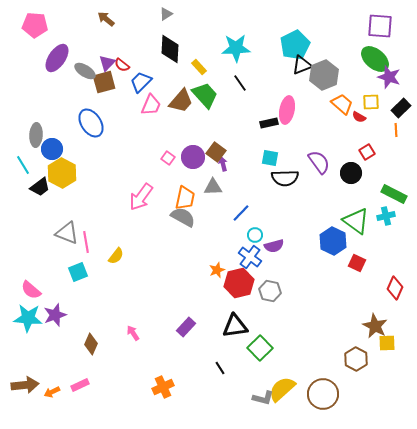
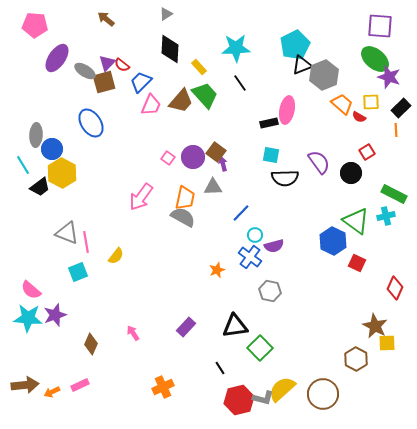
cyan square at (270, 158): moved 1 px right, 3 px up
red hexagon at (239, 283): moved 117 px down
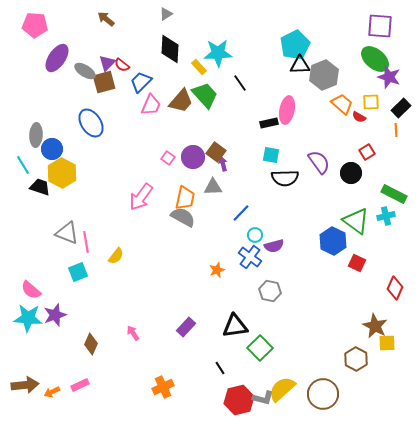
cyan star at (236, 48): moved 18 px left, 5 px down
black triangle at (302, 65): moved 2 px left; rotated 20 degrees clockwise
black trapezoid at (40, 187): rotated 125 degrees counterclockwise
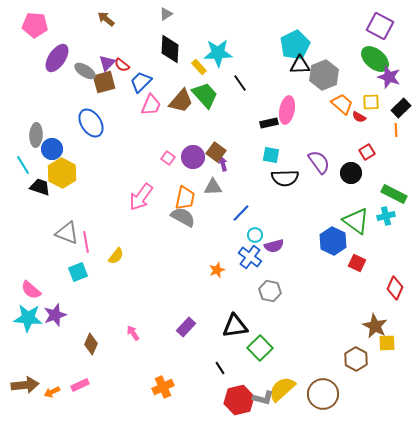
purple square at (380, 26): rotated 24 degrees clockwise
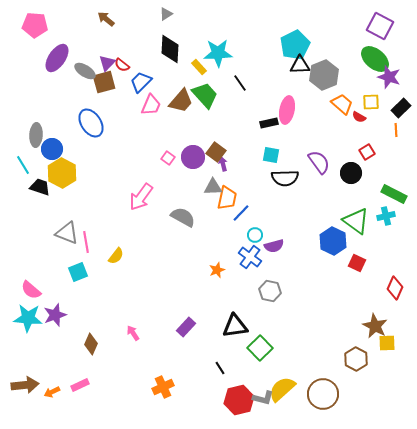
orange trapezoid at (185, 198): moved 42 px right
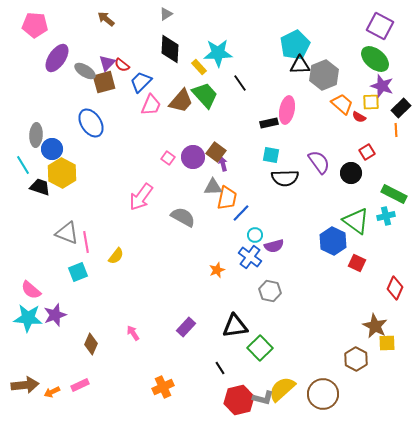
purple star at (389, 77): moved 7 px left, 9 px down
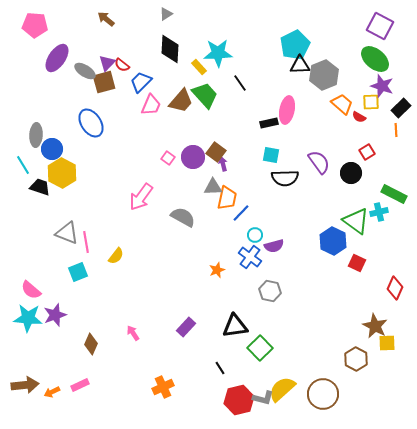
cyan cross at (386, 216): moved 7 px left, 4 px up
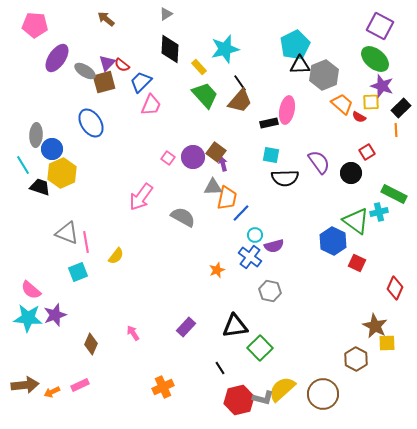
cyan star at (218, 53): moved 7 px right, 4 px up; rotated 12 degrees counterclockwise
brown trapezoid at (181, 101): moved 59 px right
yellow hexagon at (62, 173): rotated 8 degrees clockwise
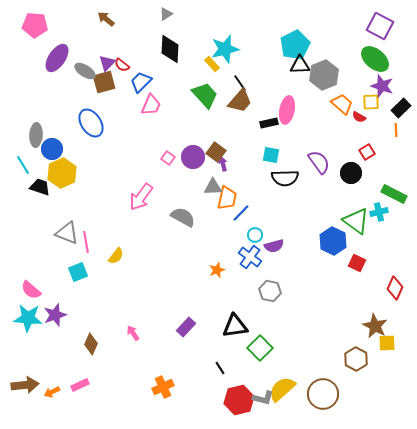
yellow rectangle at (199, 67): moved 13 px right, 3 px up
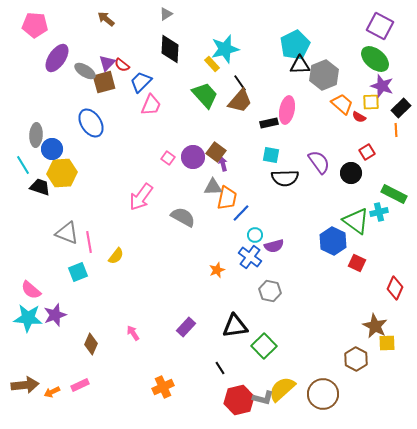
yellow hexagon at (62, 173): rotated 20 degrees clockwise
pink line at (86, 242): moved 3 px right
green square at (260, 348): moved 4 px right, 2 px up
